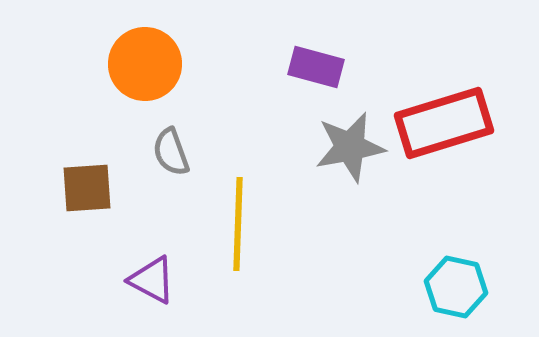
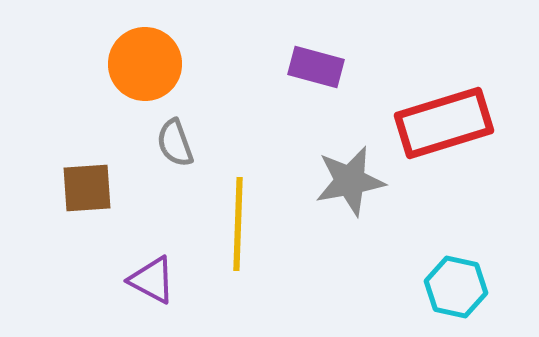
gray star: moved 34 px down
gray semicircle: moved 4 px right, 9 px up
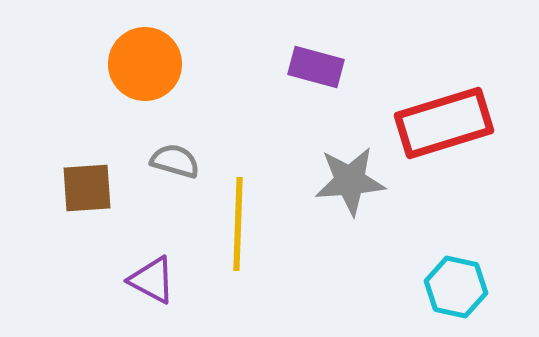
gray semicircle: moved 18 px down; rotated 126 degrees clockwise
gray star: rotated 6 degrees clockwise
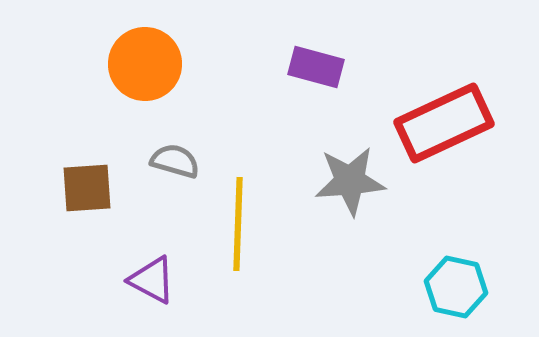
red rectangle: rotated 8 degrees counterclockwise
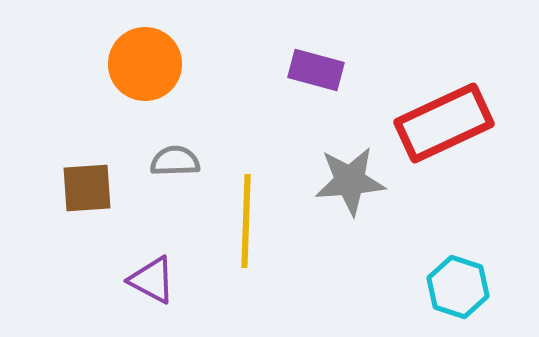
purple rectangle: moved 3 px down
gray semicircle: rotated 18 degrees counterclockwise
yellow line: moved 8 px right, 3 px up
cyan hexagon: moved 2 px right; rotated 6 degrees clockwise
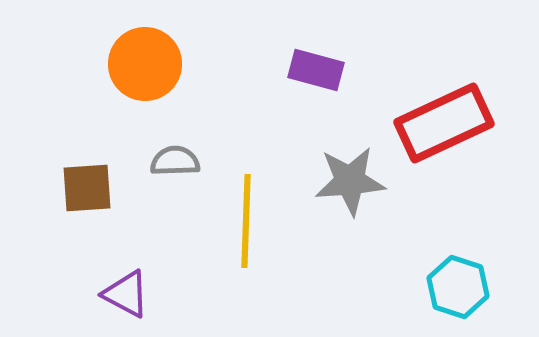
purple triangle: moved 26 px left, 14 px down
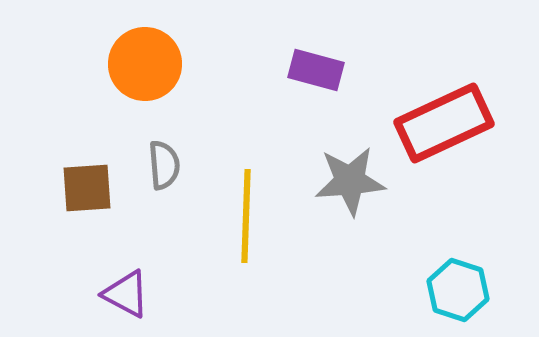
gray semicircle: moved 11 px left, 4 px down; rotated 87 degrees clockwise
yellow line: moved 5 px up
cyan hexagon: moved 3 px down
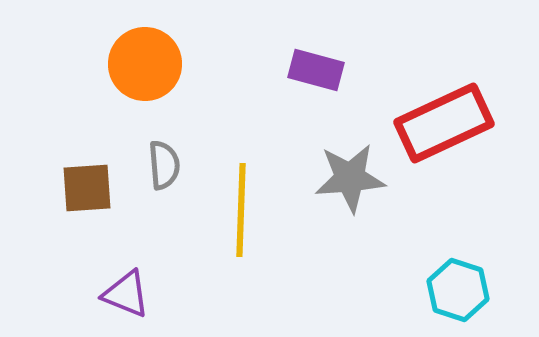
gray star: moved 3 px up
yellow line: moved 5 px left, 6 px up
purple triangle: rotated 6 degrees counterclockwise
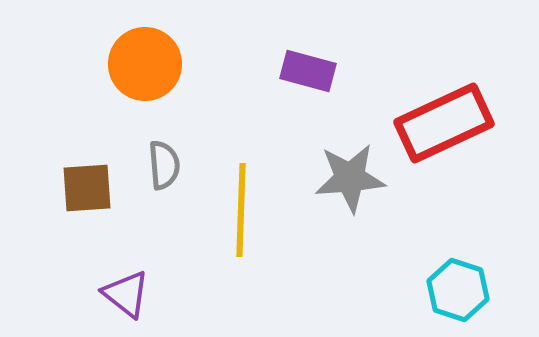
purple rectangle: moved 8 px left, 1 px down
purple triangle: rotated 16 degrees clockwise
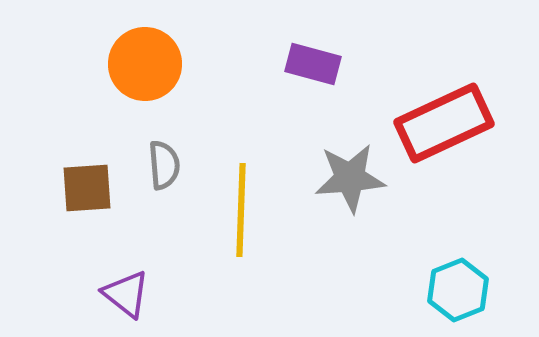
purple rectangle: moved 5 px right, 7 px up
cyan hexagon: rotated 20 degrees clockwise
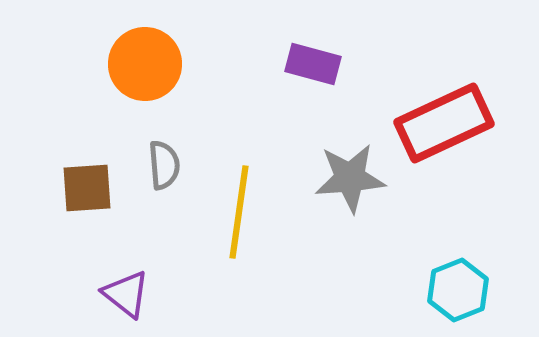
yellow line: moved 2 px left, 2 px down; rotated 6 degrees clockwise
